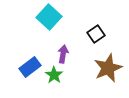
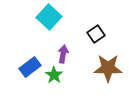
brown star: rotated 24 degrees clockwise
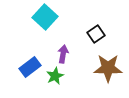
cyan square: moved 4 px left
green star: moved 1 px right, 1 px down; rotated 12 degrees clockwise
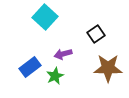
purple arrow: rotated 114 degrees counterclockwise
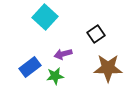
green star: rotated 18 degrees clockwise
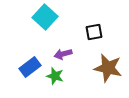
black square: moved 2 px left, 2 px up; rotated 24 degrees clockwise
brown star: rotated 12 degrees clockwise
green star: rotated 24 degrees clockwise
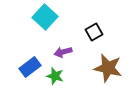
black square: rotated 18 degrees counterclockwise
purple arrow: moved 2 px up
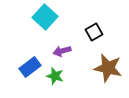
purple arrow: moved 1 px left, 1 px up
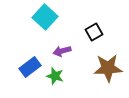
brown star: rotated 16 degrees counterclockwise
